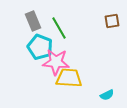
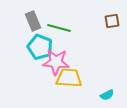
green line: rotated 45 degrees counterclockwise
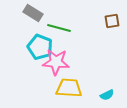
gray rectangle: moved 8 px up; rotated 36 degrees counterclockwise
yellow trapezoid: moved 10 px down
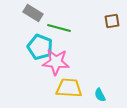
cyan semicircle: moved 7 px left; rotated 88 degrees clockwise
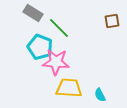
green line: rotated 30 degrees clockwise
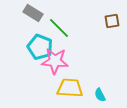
pink star: moved 1 px left, 1 px up
yellow trapezoid: moved 1 px right
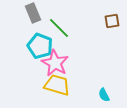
gray rectangle: rotated 36 degrees clockwise
cyan pentagon: moved 1 px up
pink star: moved 2 px down; rotated 24 degrees clockwise
yellow trapezoid: moved 13 px left, 3 px up; rotated 12 degrees clockwise
cyan semicircle: moved 4 px right
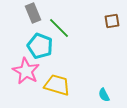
pink star: moved 29 px left, 8 px down
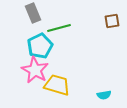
green line: rotated 60 degrees counterclockwise
cyan pentagon: rotated 25 degrees clockwise
pink star: moved 9 px right, 1 px up
cyan semicircle: rotated 72 degrees counterclockwise
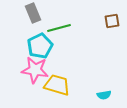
pink star: rotated 20 degrees counterclockwise
